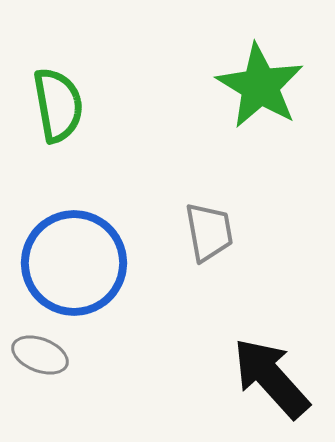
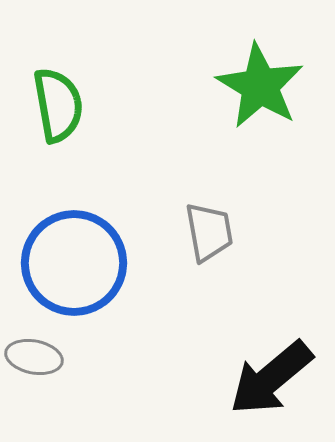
gray ellipse: moved 6 px left, 2 px down; rotated 10 degrees counterclockwise
black arrow: rotated 88 degrees counterclockwise
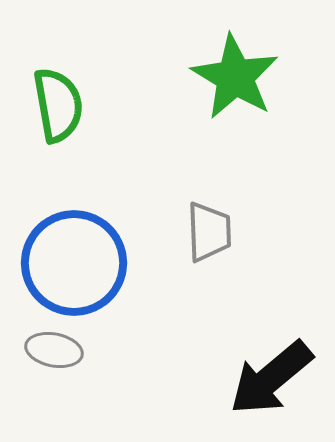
green star: moved 25 px left, 9 px up
gray trapezoid: rotated 8 degrees clockwise
gray ellipse: moved 20 px right, 7 px up
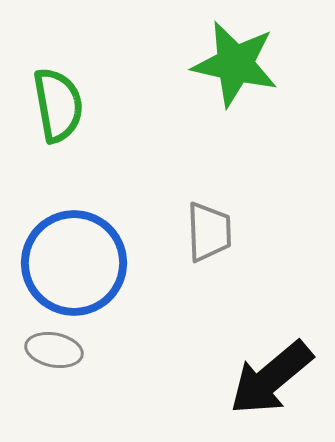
green star: moved 13 px up; rotated 18 degrees counterclockwise
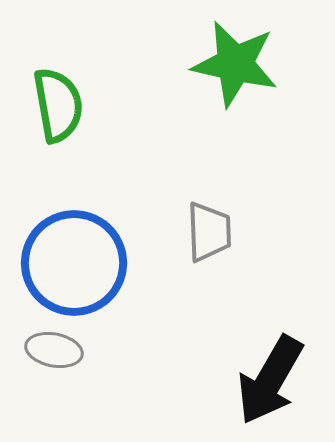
black arrow: moved 1 px left, 2 px down; rotated 20 degrees counterclockwise
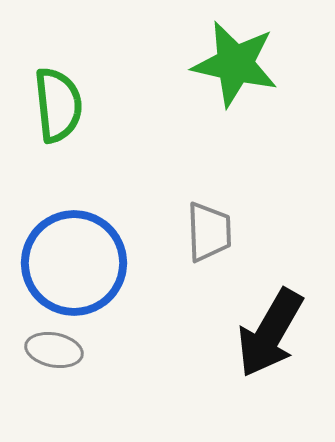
green semicircle: rotated 4 degrees clockwise
black arrow: moved 47 px up
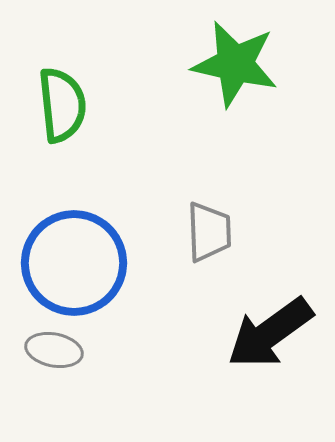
green semicircle: moved 4 px right
black arrow: rotated 24 degrees clockwise
